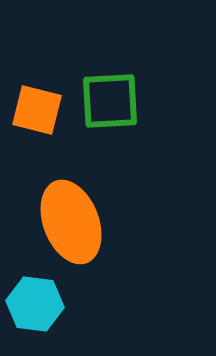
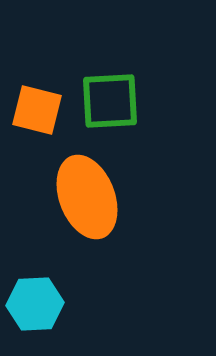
orange ellipse: moved 16 px right, 25 px up
cyan hexagon: rotated 10 degrees counterclockwise
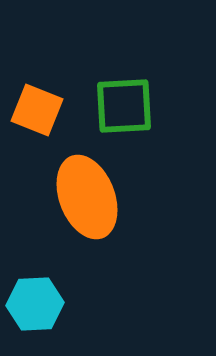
green square: moved 14 px right, 5 px down
orange square: rotated 8 degrees clockwise
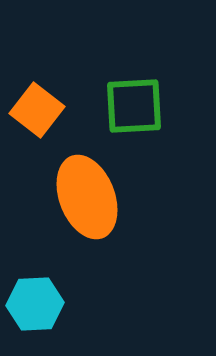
green square: moved 10 px right
orange square: rotated 16 degrees clockwise
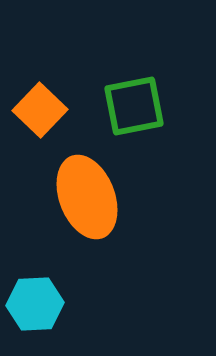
green square: rotated 8 degrees counterclockwise
orange square: moved 3 px right; rotated 6 degrees clockwise
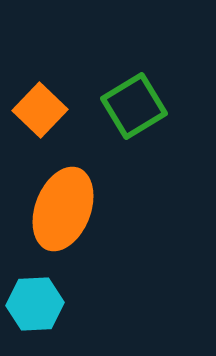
green square: rotated 20 degrees counterclockwise
orange ellipse: moved 24 px left, 12 px down; rotated 42 degrees clockwise
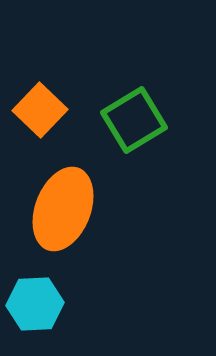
green square: moved 14 px down
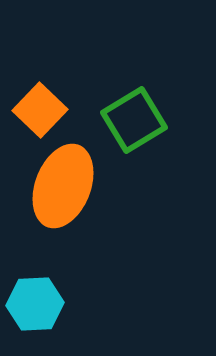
orange ellipse: moved 23 px up
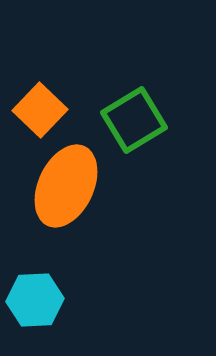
orange ellipse: moved 3 px right; rotated 4 degrees clockwise
cyan hexagon: moved 4 px up
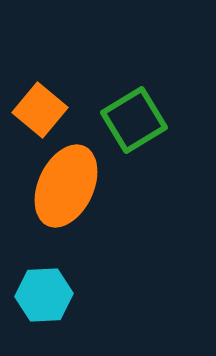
orange square: rotated 4 degrees counterclockwise
cyan hexagon: moved 9 px right, 5 px up
